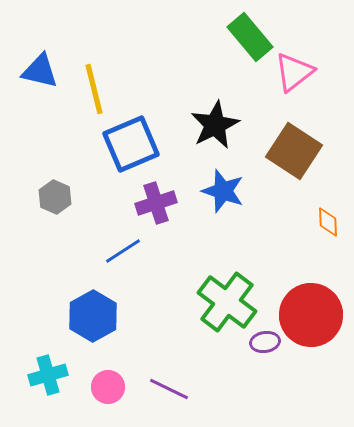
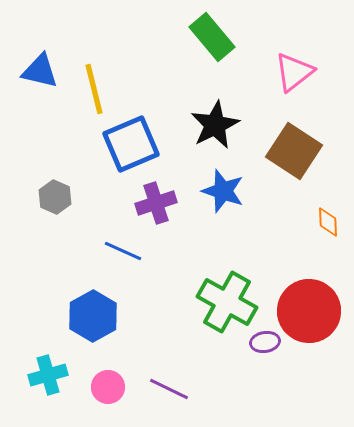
green rectangle: moved 38 px left
blue line: rotated 57 degrees clockwise
green cross: rotated 8 degrees counterclockwise
red circle: moved 2 px left, 4 px up
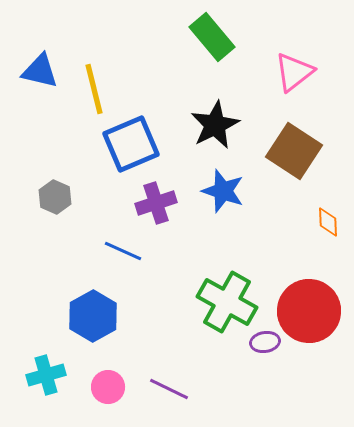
cyan cross: moved 2 px left
